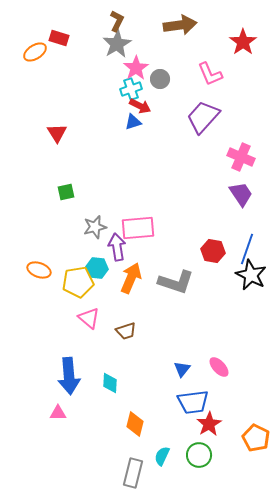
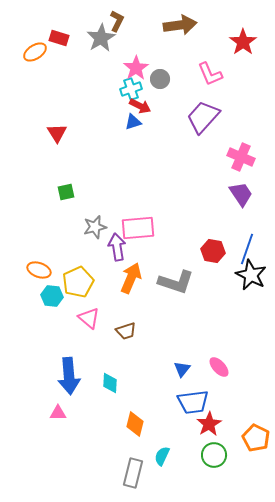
gray star at (117, 44): moved 16 px left, 6 px up
cyan hexagon at (97, 268): moved 45 px left, 28 px down
yellow pentagon at (78, 282): rotated 16 degrees counterclockwise
green circle at (199, 455): moved 15 px right
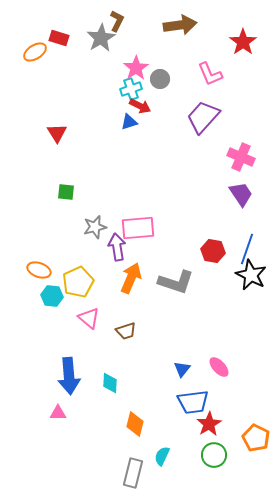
blue triangle at (133, 122): moved 4 px left
green square at (66, 192): rotated 18 degrees clockwise
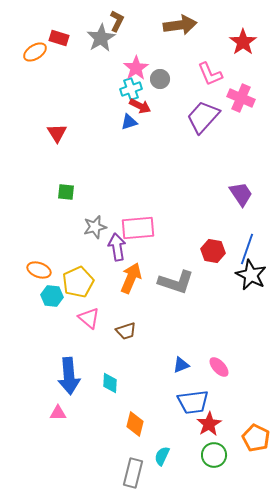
pink cross at (241, 157): moved 59 px up
blue triangle at (182, 369): moved 1 px left, 4 px up; rotated 30 degrees clockwise
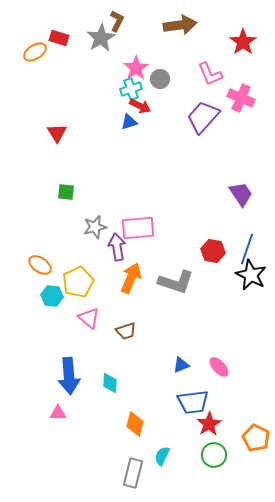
orange ellipse at (39, 270): moved 1 px right, 5 px up; rotated 15 degrees clockwise
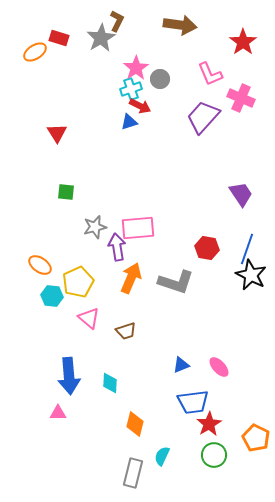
brown arrow at (180, 25): rotated 16 degrees clockwise
red hexagon at (213, 251): moved 6 px left, 3 px up
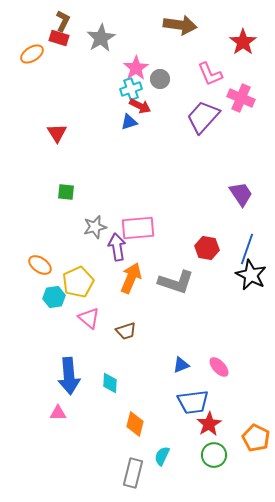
brown L-shape at (117, 21): moved 54 px left
orange ellipse at (35, 52): moved 3 px left, 2 px down
cyan hexagon at (52, 296): moved 2 px right, 1 px down; rotated 15 degrees counterclockwise
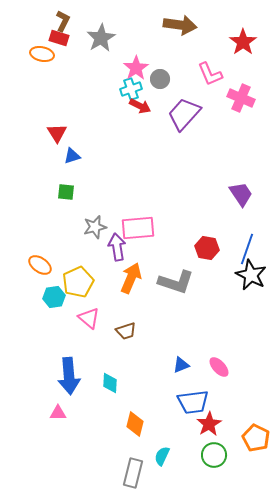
orange ellipse at (32, 54): moved 10 px right; rotated 45 degrees clockwise
purple trapezoid at (203, 117): moved 19 px left, 3 px up
blue triangle at (129, 122): moved 57 px left, 34 px down
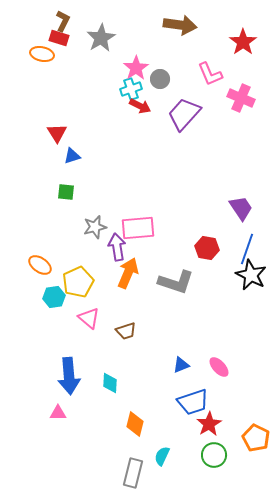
purple trapezoid at (241, 194): moved 14 px down
orange arrow at (131, 278): moved 3 px left, 5 px up
blue trapezoid at (193, 402): rotated 12 degrees counterclockwise
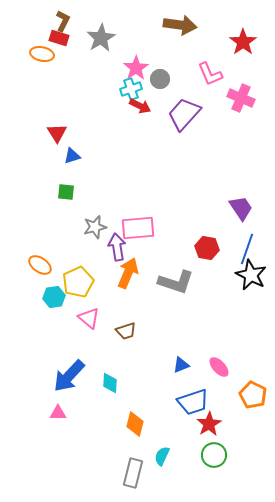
blue arrow at (69, 376): rotated 48 degrees clockwise
orange pentagon at (256, 438): moved 3 px left, 43 px up
